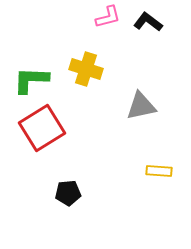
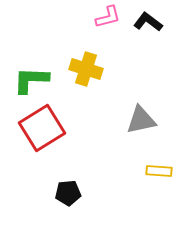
gray triangle: moved 14 px down
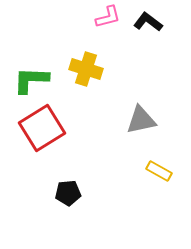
yellow rectangle: rotated 25 degrees clockwise
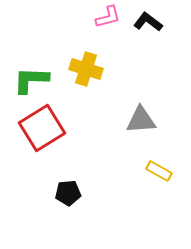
gray triangle: rotated 8 degrees clockwise
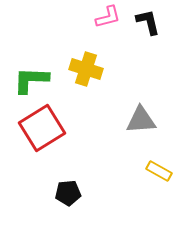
black L-shape: rotated 40 degrees clockwise
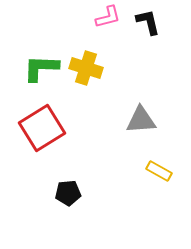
yellow cross: moved 1 px up
green L-shape: moved 10 px right, 12 px up
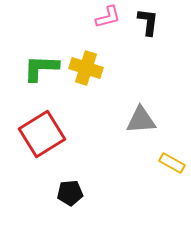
black L-shape: rotated 20 degrees clockwise
red square: moved 6 px down
yellow rectangle: moved 13 px right, 8 px up
black pentagon: moved 2 px right
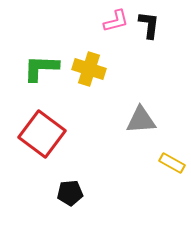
pink L-shape: moved 8 px right, 4 px down
black L-shape: moved 1 px right, 3 px down
yellow cross: moved 3 px right, 1 px down
red square: rotated 21 degrees counterclockwise
